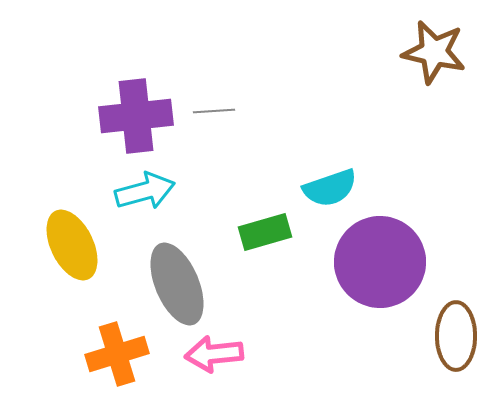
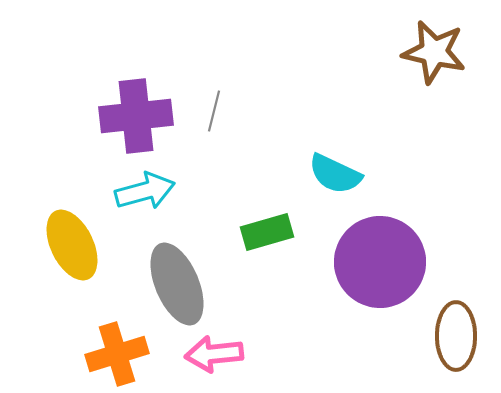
gray line: rotated 72 degrees counterclockwise
cyan semicircle: moved 5 px right, 14 px up; rotated 44 degrees clockwise
green rectangle: moved 2 px right
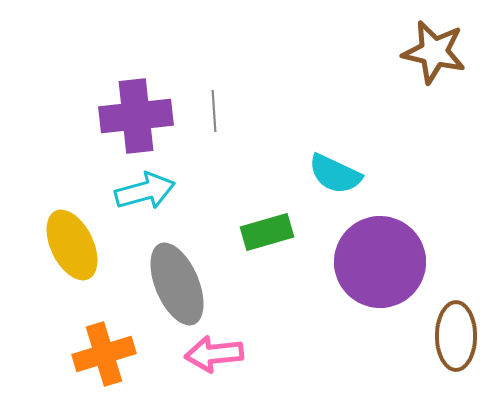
gray line: rotated 18 degrees counterclockwise
orange cross: moved 13 px left
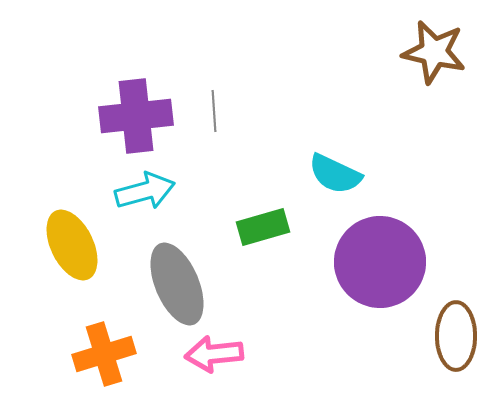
green rectangle: moved 4 px left, 5 px up
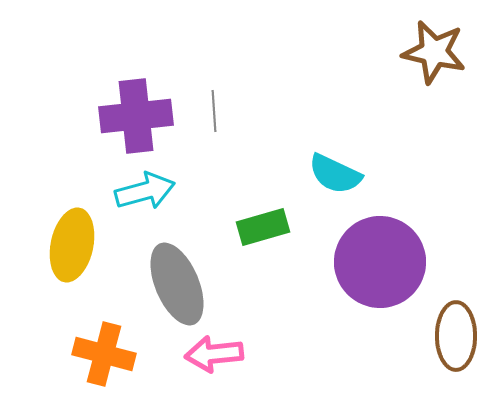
yellow ellipse: rotated 38 degrees clockwise
orange cross: rotated 32 degrees clockwise
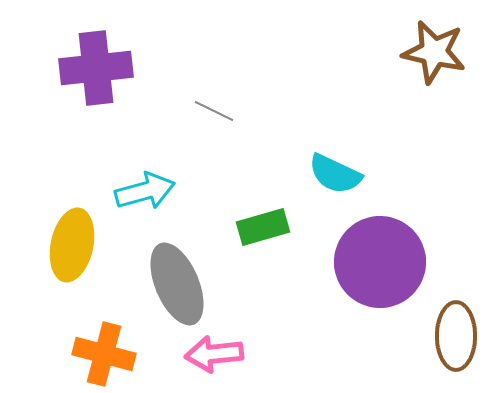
gray line: rotated 60 degrees counterclockwise
purple cross: moved 40 px left, 48 px up
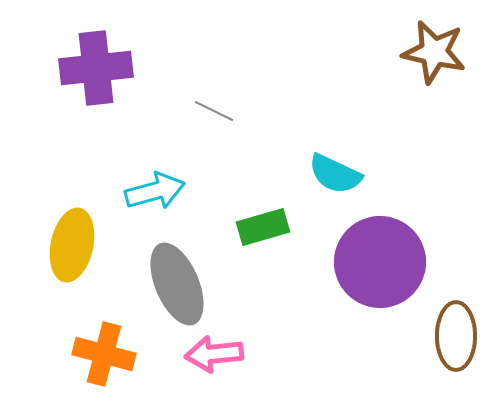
cyan arrow: moved 10 px right
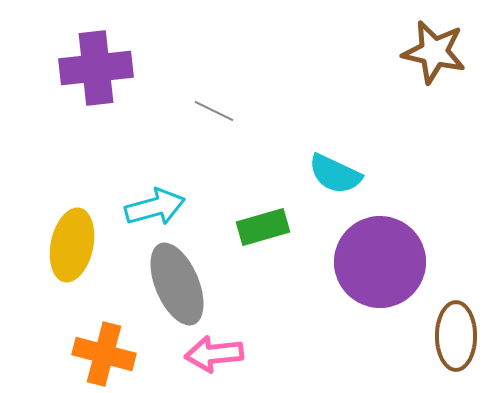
cyan arrow: moved 16 px down
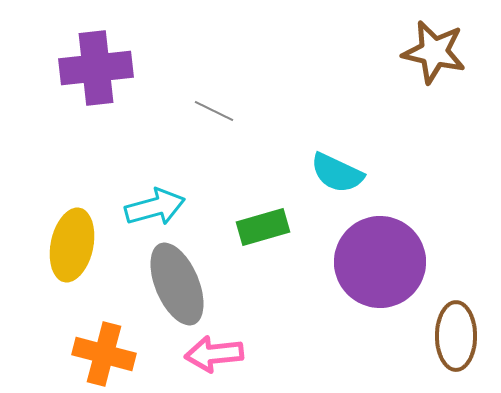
cyan semicircle: moved 2 px right, 1 px up
